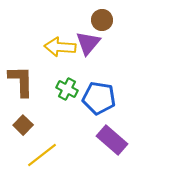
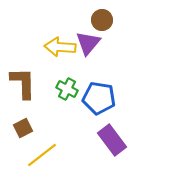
brown L-shape: moved 2 px right, 2 px down
brown square: moved 3 px down; rotated 18 degrees clockwise
purple rectangle: rotated 12 degrees clockwise
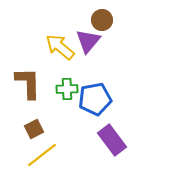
purple triangle: moved 2 px up
yellow arrow: rotated 36 degrees clockwise
brown L-shape: moved 5 px right
green cross: rotated 30 degrees counterclockwise
blue pentagon: moved 4 px left, 1 px down; rotated 20 degrees counterclockwise
brown square: moved 11 px right, 1 px down
